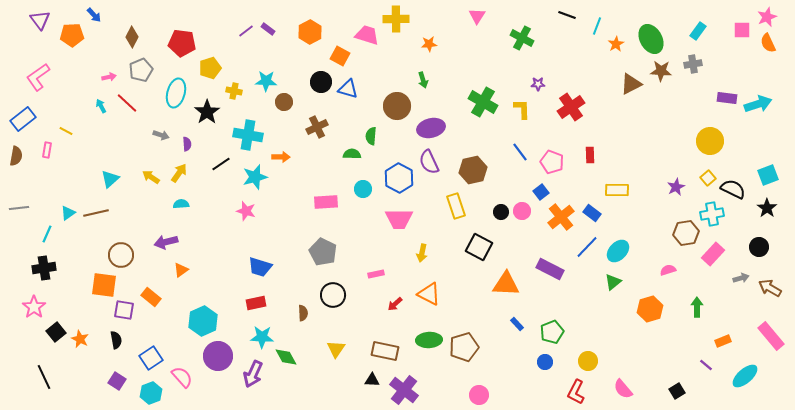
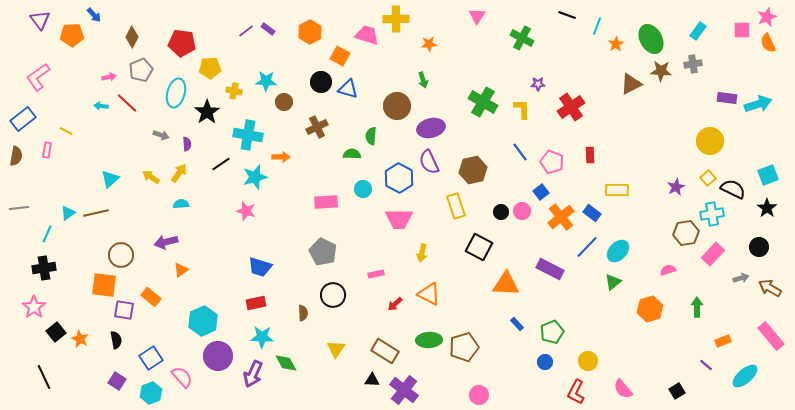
yellow pentagon at (210, 68): rotated 15 degrees clockwise
cyan arrow at (101, 106): rotated 56 degrees counterclockwise
brown rectangle at (385, 351): rotated 20 degrees clockwise
green diamond at (286, 357): moved 6 px down
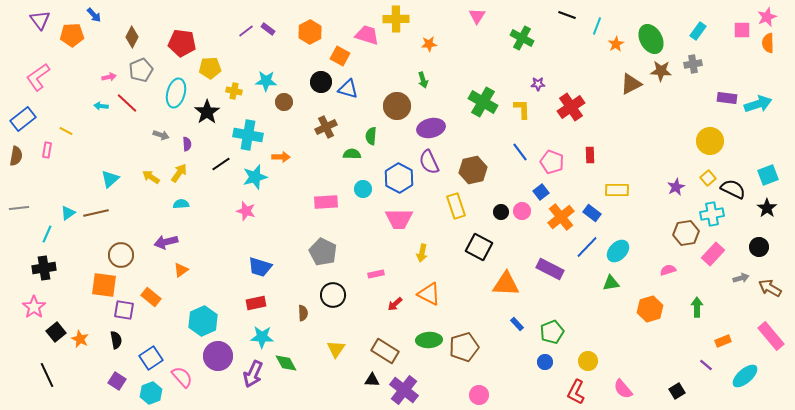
orange semicircle at (768, 43): rotated 24 degrees clockwise
brown cross at (317, 127): moved 9 px right
green triangle at (613, 282): moved 2 px left, 1 px down; rotated 30 degrees clockwise
black line at (44, 377): moved 3 px right, 2 px up
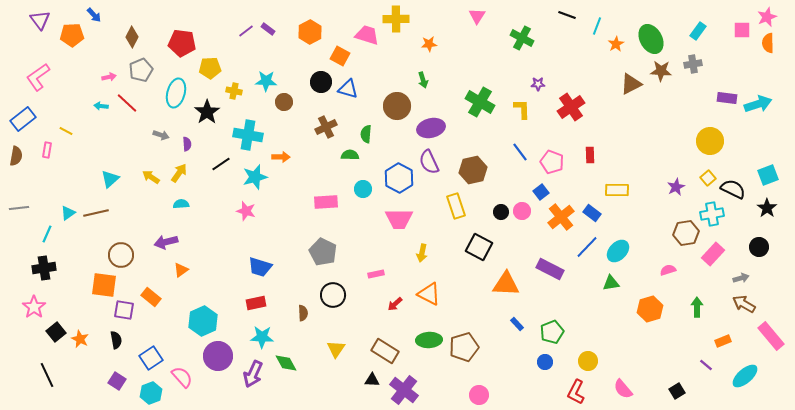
green cross at (483, 102): moved 3 px left
green semicircle at (371, 136): moved 5 px left, 2 px up
green semicircle at (352, 154): moved 2 px left, 1 px down
brown arrow at (770, 288): moved 26 px left, 16 px down
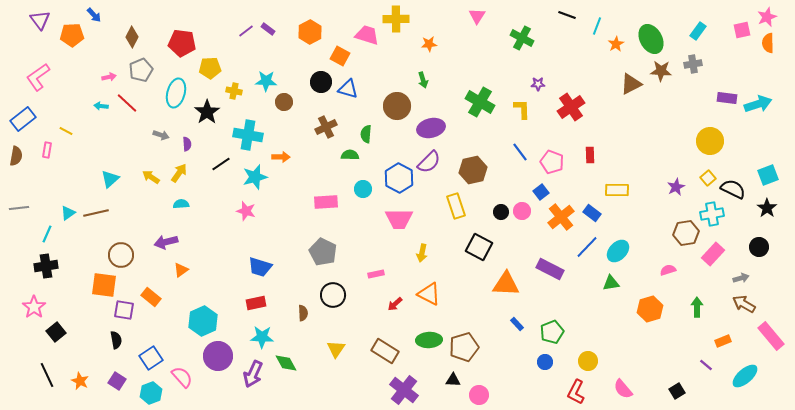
pink square at (742, 30): rotated 12 degrees counterclockwise
purple semicircle at (429, 162): rotated 110 degrees counterclockwise
black cross at (44, 268): moved 2 px right, 2 px up
orange star at (80, 339): moved 42 px down
black triangle at (372, 380): moved 81 px right
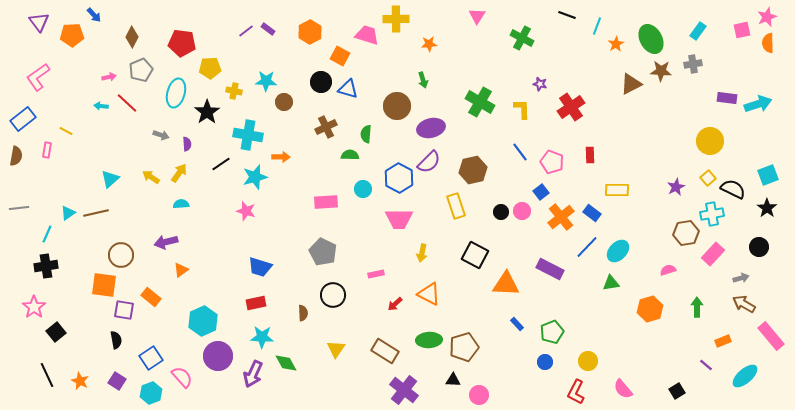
purple triangle at (40, 20): moved 1 px left, 2 px down
purple star at (538, 84): moved 2 px right; rotated 16 degrees clockwise
black square at (479, 247): moved 4 px left, 8 px down
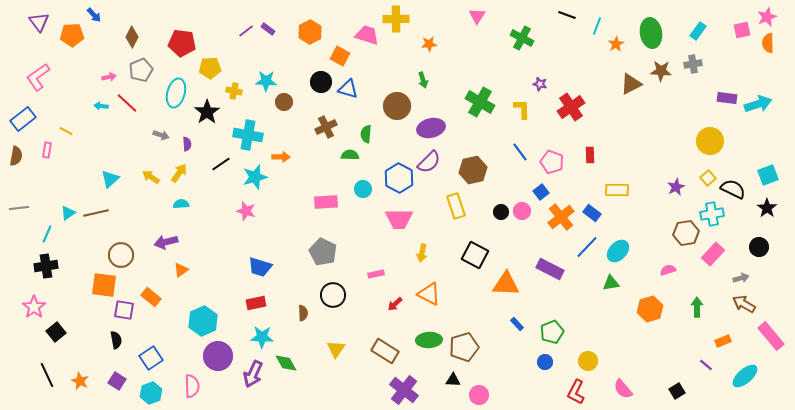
green ellipse at (651, 39): moved 6 px up; rotated 20 degrees clockwise
pink semicircle at (182, 377): moved 10 px right, 9 px down; rotated 40 degrees clockwise
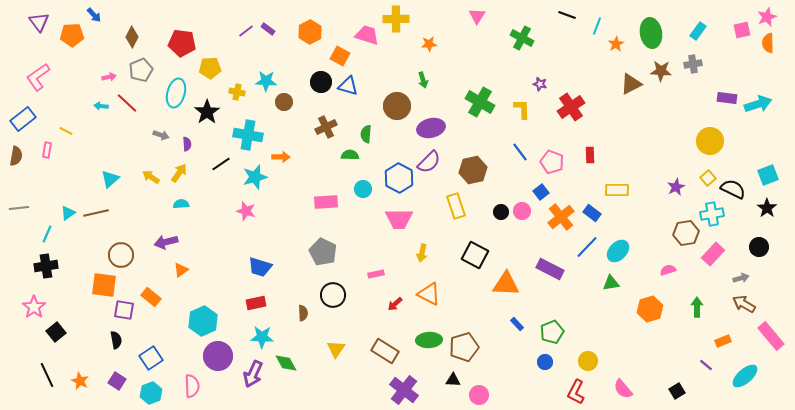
blue triangle at (348, 89): moved 3 px up
yellow cross at (234, 91): moved 3 px right, 1 px down
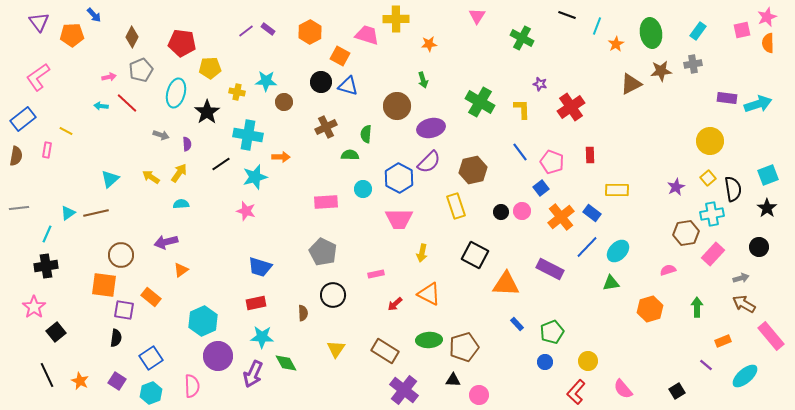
brown star at (661, 71): rotated 10 degrees counterclockwise
black semicircle at (733, 189): rotated 55 degrees clockwise
blue square at (541, 192): moved 4 px up
black semicircle at (116, 340): moved 2 px up; rotated 18 degrees clockwise
red L-shape at (576, 392): rotated 15 degrees clockwise
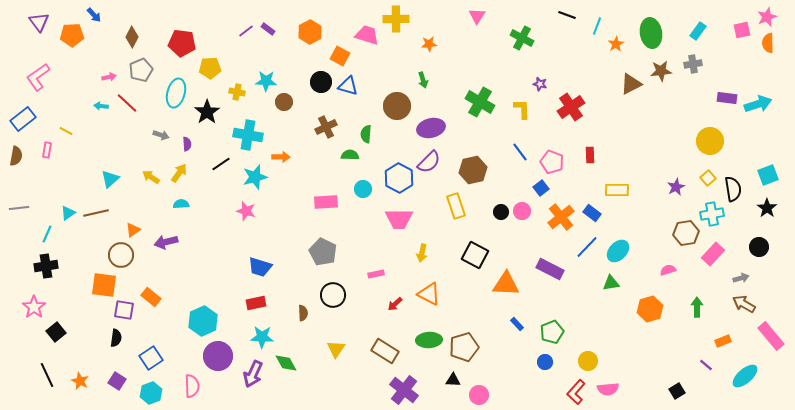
orange triangle at (181, 270): moved 48 px left, 40 px up
pink semicircle at (623, 389): moved 15 px left; rotated 55 degrees counterclockwise
